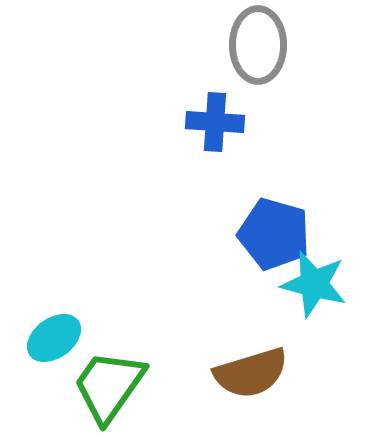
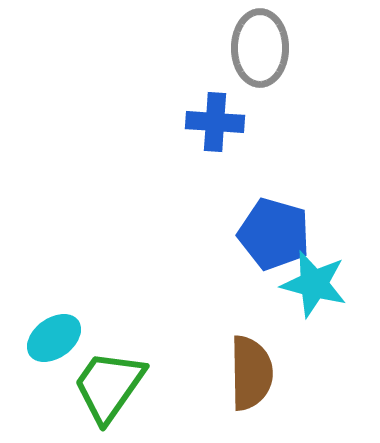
gray ellipse: moved 2 px right, 3 px down
brown semicircle: rotated 74 degrees counterclockwise
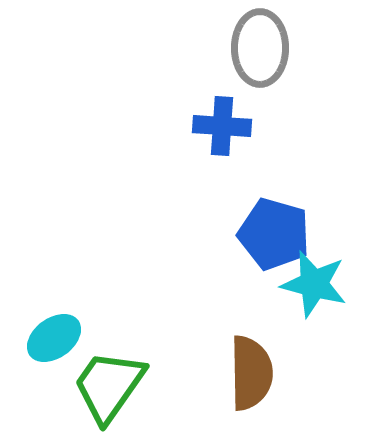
blue cross: moved 7 px right, 4 px down
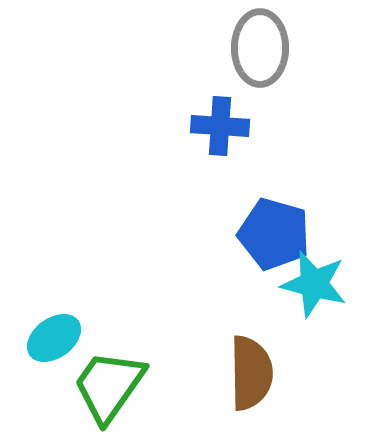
blue cross: moved 2 px left
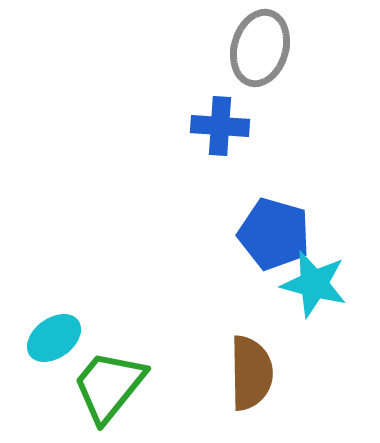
gray ellipse: rotated 16 degrees clockwise
green trapezoid: rotated 4 degrees clockwise
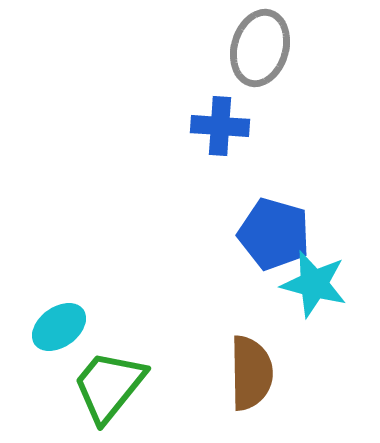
cyan ellipse: moved 5 px right, 11 px up
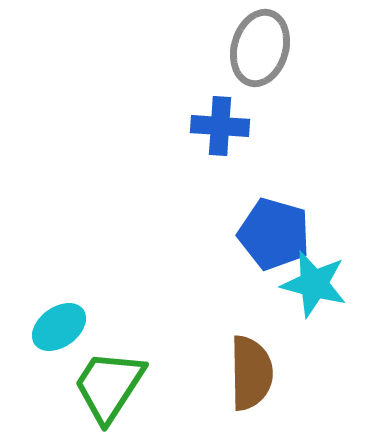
green trapezoid: rotated 6 degrees counterclockwise
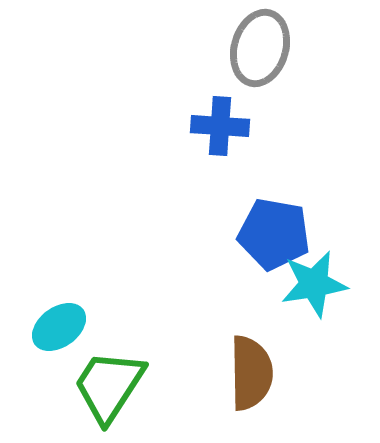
blue pentagon: rotated 6 degrees counterclockwise
cyan star: rotated 24 degrees counterclockwise
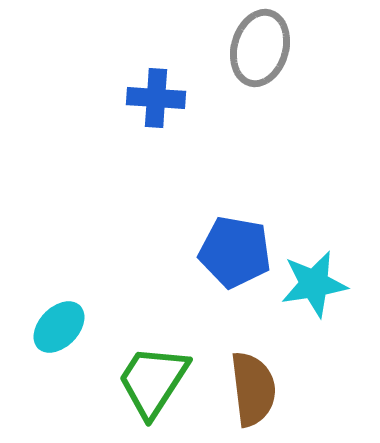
blue cross: moved 64 px left, 28 px up
blue pentagon: moved 39 px left, 18 px down
cyan ellipse: rotated 10 degrees counterclockwise
brown semicircle: moved 2 px right, 16 px down; rotated 6 degrees counterclockwise
green trapezoid: moved 44 px right, 5 px up
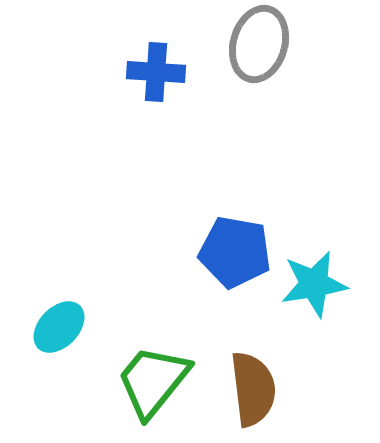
gray ellipse: moved 1 px left, 4 px up
blue cross: moved 26 px up
green trapezoid: rotated 6 degrees clockwise
